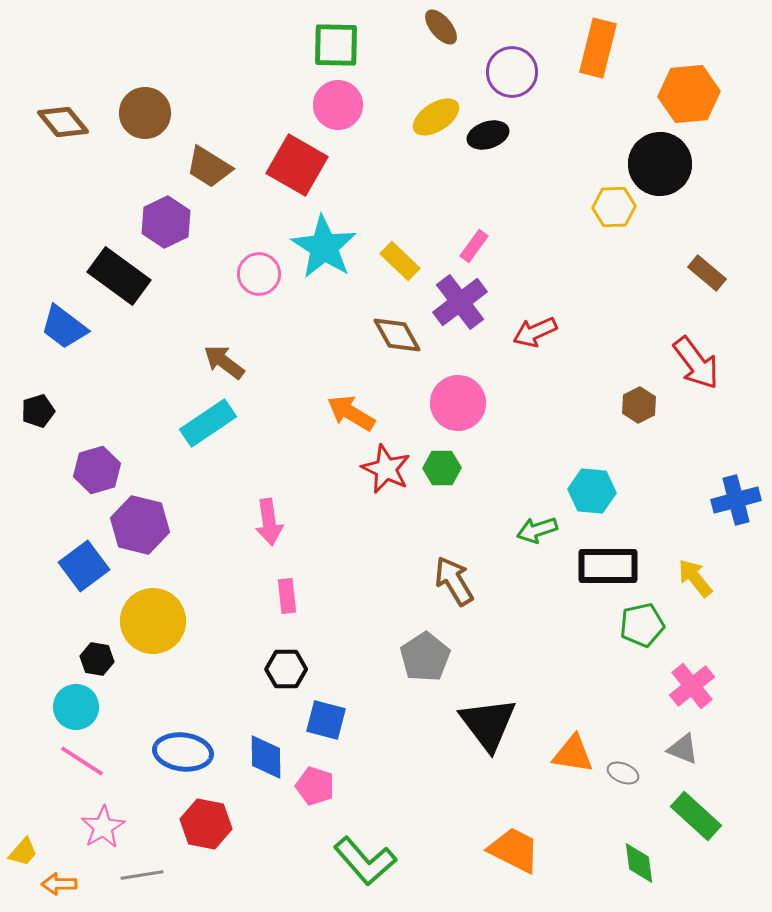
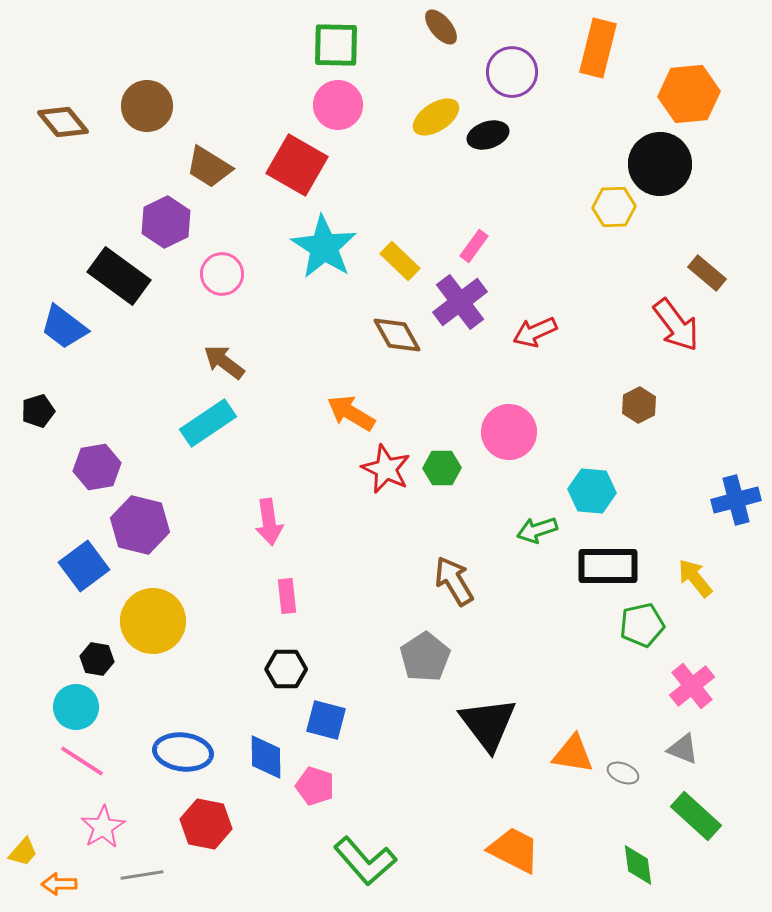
brown circle at (145, 113): moved 2 px right, 7 px up
pink circle at (259, 274): moved 37 px left
red arrow at (696, 363): moved 20 px left, 38 px up
pink circle at (458, 403): moved 51 px right, 29 px down
purple hexagon at (97, 470): moved 3 px up; rotated 6 degrees clockwise
green diamond at (639, 863): moved 1 px left, 2 px down
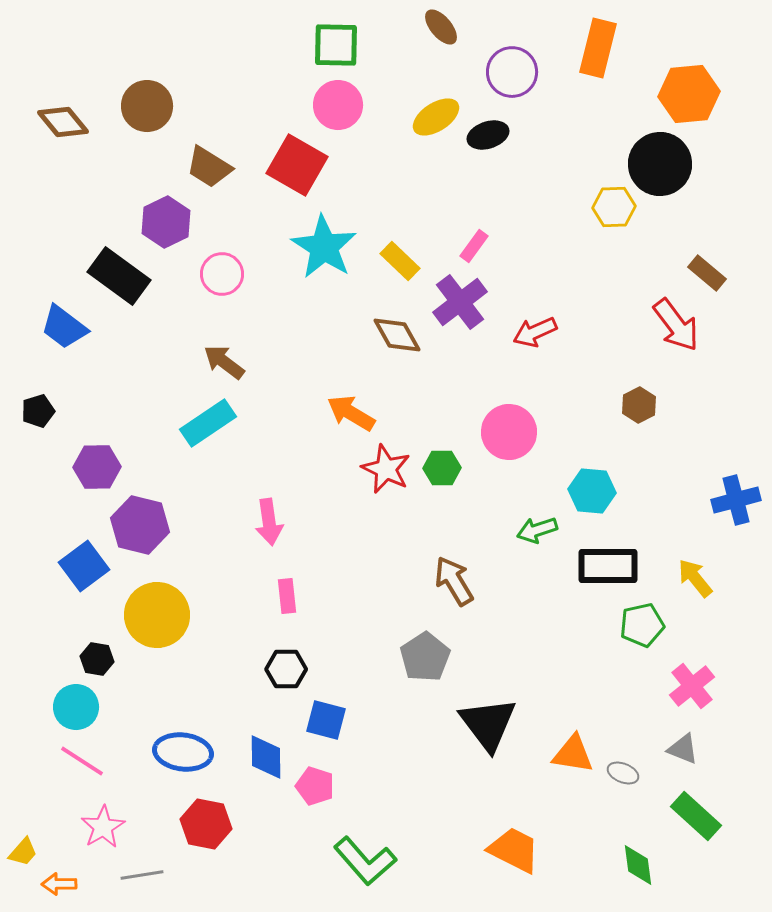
purple hexagon at (97, 467): rotated 9 degrees clockwise
yellow circle at (153, 621): moved 4 px right, 6 px up
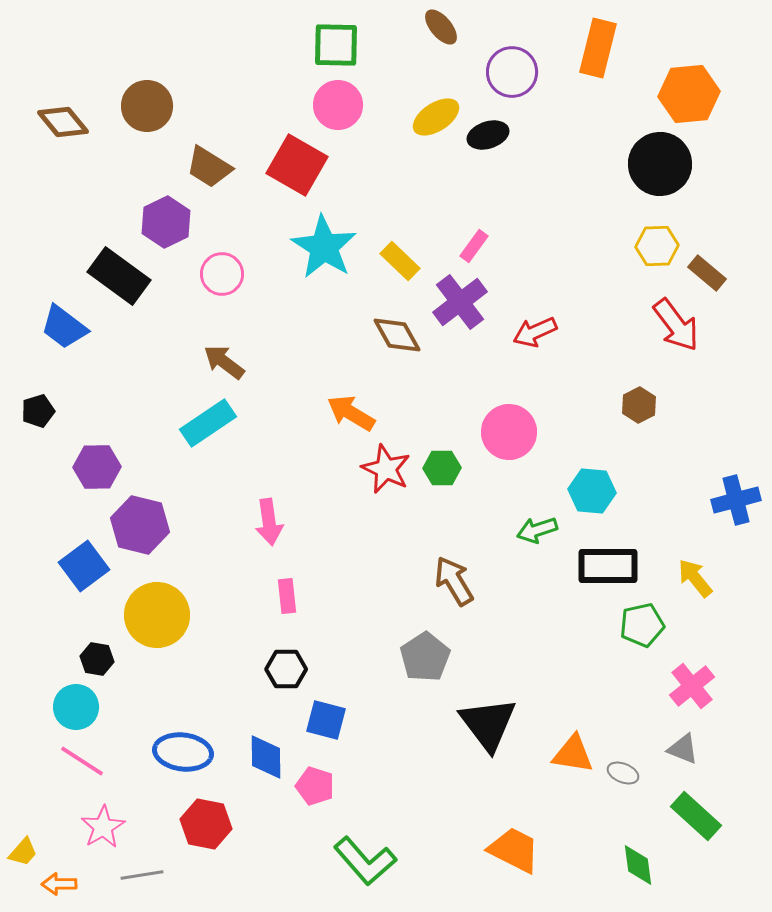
yellow hexagon at (614, 207): moved 43 px right, 39 px down
